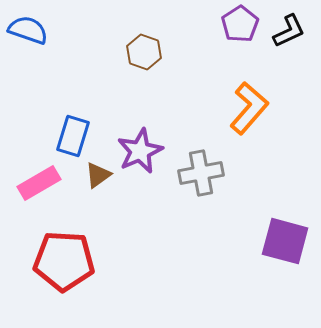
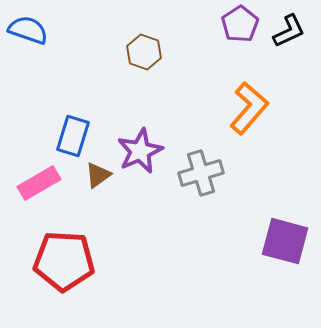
gray cross: rotated 6 degrees counterclockwise
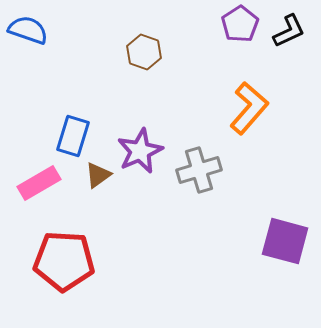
gray cross: moved 2 px left, 3 px up
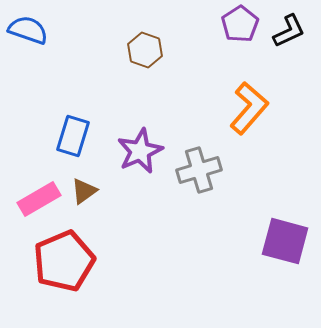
brown hexagon: moved 1 px right, 2 px up
brown triangle: moved 14 px left, 16 px down
pink rectangle: moved 16 px down
red pentagon: rotated 26 degrees counterclockwise
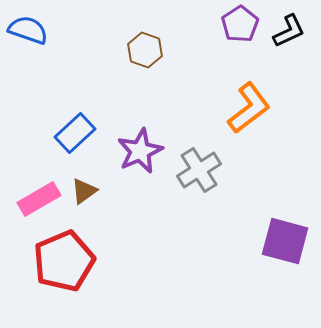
orange L-shape: rotated 12 degrees clockwise
blue rectangle: moved 2 px right, 3 px up; rotated 30 degrees clockwise
gray cross: rotated 15 degrees counterclockwise
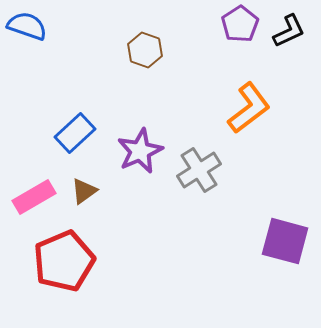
blue semicircle: moved 1 px left, 4 px up
pink rectangle: moved 5 px left, 2 px up
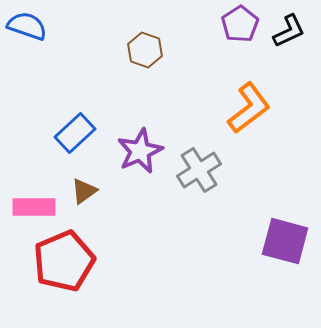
pink rectangle: moved 10 px down; rotated 30 degrees clockwise
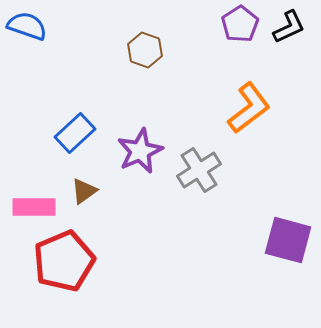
black L-shape: moved 4 px up
purple square: moved 3 px right, 1 px up
